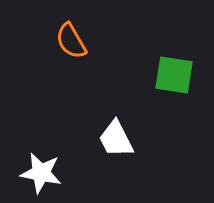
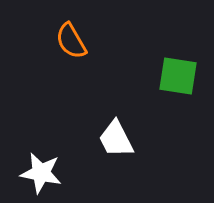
green square: moved 4 px right, 1 px down
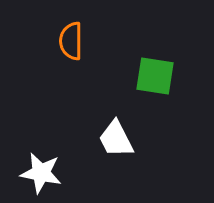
orange semicircle: rotated 30 degrees clockwise
green square: moved 23 px left
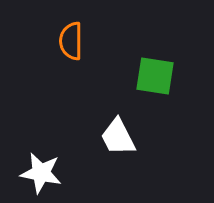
white trapezoid: moved 2 px right, 2 px up
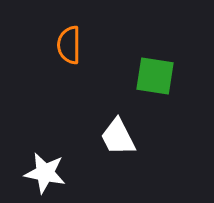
orange semicircle: moved 2 px left, 4 px down
white star: moved 4 px right
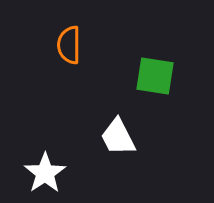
white star: rotated 27 degrees clockwise
